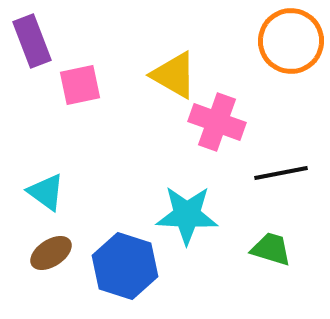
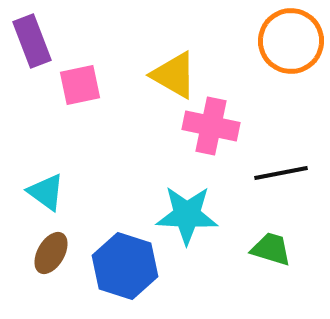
pink cross: moved 6 px left, 4 px down; rotated 8 degrees counterclockwise
brown ellipse: rotated 27 degrees counterclockwise
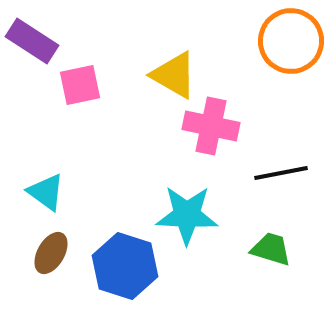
purple rectangle: rotated 36 degrees counterclockwise
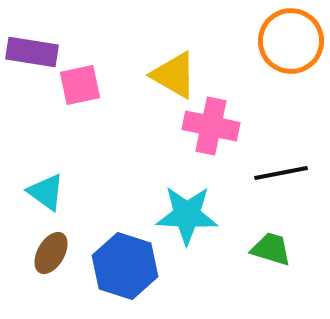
purple rectangle: moved 11 px down; rotated 24 degrees counterclockwise
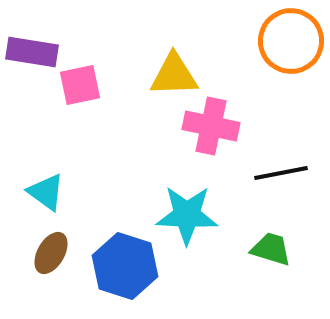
yellow triangle: rotated 32 degrees counterclockwise
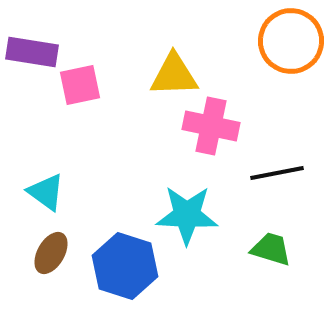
black line: moved 4 px left
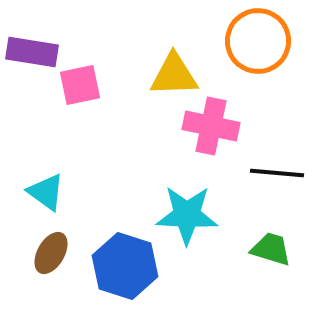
orange circle: moved 33 px left
black line: rotated 16 degrees clockwise
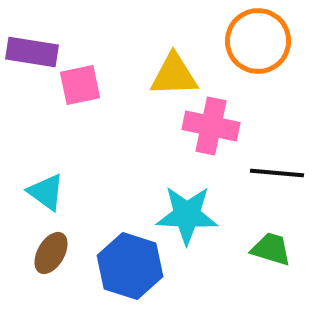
blue hexagon: moved 5 px right
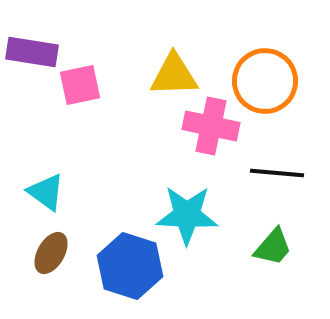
orange circle: moved 7 px right, 40 px down
green trapezoid: moved 2 px right, 2 px up; rotated 114 degrees clockwise
